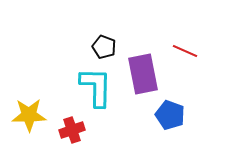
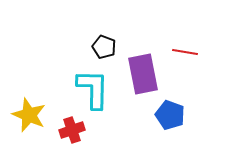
red line: moved 1 px down; rotated 15 degrees counterclockwise
cyan L-shape: moved 3 px left, 2 px down
yellow star: rotated 24 degrees clockwise
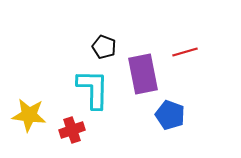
red line: rotated 25 degrees counterclockwise
yellow star: rotated 16 degrees counterclockwise
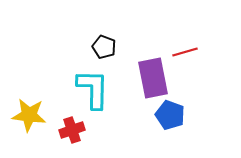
purple rectangle: moved 10 px right, 4 px down
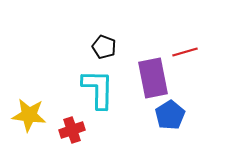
cyan L-shape: moved 5 px right
blue pentagon: rotated 20 degrees clockwise
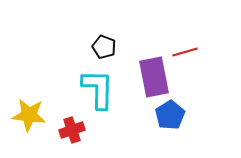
purple rectangle: moved 1 px right, 1 px up
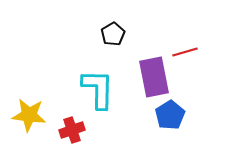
black pentagon: moved 9 px right, 13 px up; rotated 20 degrees clockwise
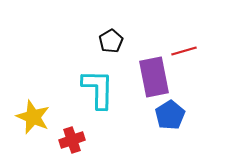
black pentagon: moved 2 px left, 7 px down
red line: moved 1 px left, 1 px up
yellow star: moved 4 px right, 2 px down; rotated 16 degrees clockwise
red cross: moved 10 px down
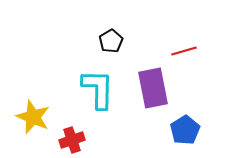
purple rectangle: moved 1 px left, 11 px down
blue pentagon: moved 15 px right, 15 px down
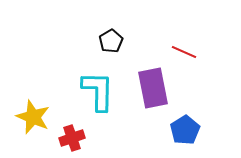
red line: moved 1 px down; rotated 40 degrees clockwise
cyan L-shape: moved 2 px down
red cross: moved 2 px up
